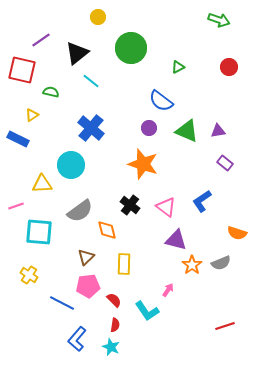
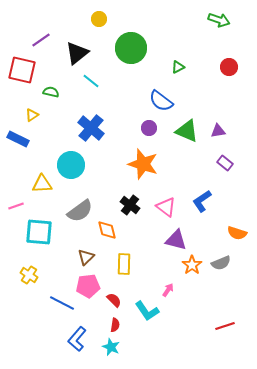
yellow circle at (98, 17): moved 1 px right, 2 px down
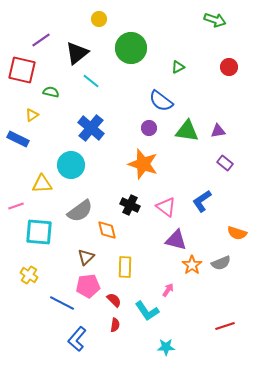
green arrow at (219, 20): moved 4 px left
green triangle at (187, 131): rotated 15 degrees counterclockwise
black cross at (130, 205): rotated 12 degrees counterclockwise
yellow rectangle at (124, 264): moved 1 px right, 3 px down
cyan star at (111, 347): moved 55 px right; rotated 24 degrees counterclockwise
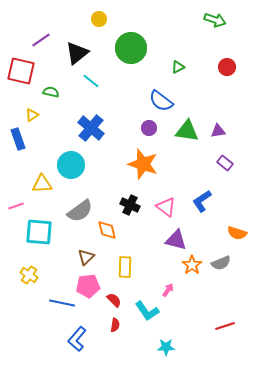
red circle at (229, 67): moved 2 px left
red square at (22, 70): moved 1 px left, 1 px down
blue rectangle at (18, 139): rotated 45 degrees clockwise
blue line at (62, 303): rotated 15 degrees counterclockwise
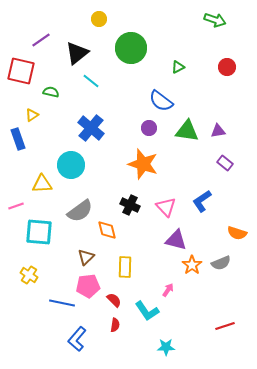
pink triangle at (166, 207): rotated 10 degrees clockwise
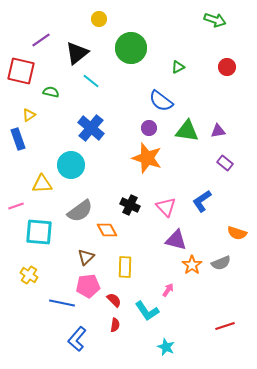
yellow triangle at (32, 115): moved 3 px left
orange star at (143, 164): moved 4 px right, 6 px up
orange diamond at (107, 230): rotated 15 degrees counterclockwise
cyan star at (166, 347): rotated 24 degrees clockwise
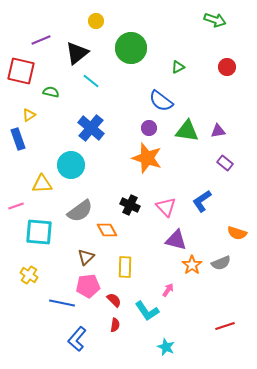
yellow circle at (99, 19): moved 3 px left, 2 px down
purple line at (41, 40): rotated 12 degrees clockwise
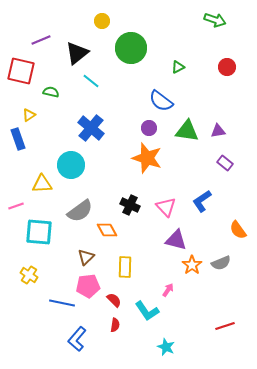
yellow circle at (96, 21): moved 6 px right
orange semicircle at (237, 233): moved 1 px right, 3 px up; rotated 36 degrees clockwise
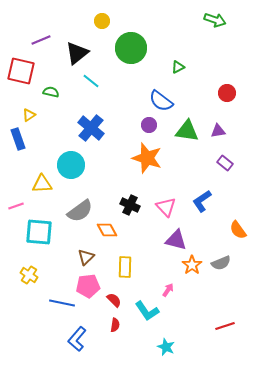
red circle at (227, 67): moved 26 px down
purple circle at (149, 128): moved 3 px up
